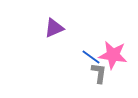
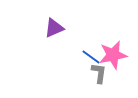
pink star: rotated 20 degrees counterclockwise
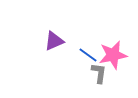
purple triangle: moved 13 px down
blue line: moved 3 px left, 2 px up
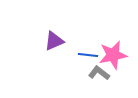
blue line: rotated 30 degrees counterclockwise
gray L-shape: rotated 60 degrees counterclockwise
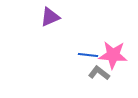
purple triangle: moved 4 px left, 24 px up
pink star: rotated 16 degrees clockwise
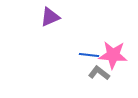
blue line: moved 1 px right
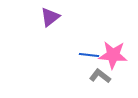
purple triangle: rotated 15 degrees counterclockwise
gray L-shape: moved 1 px right, 3 px down
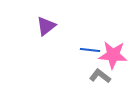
purple triangle: moved 4 px left, 9 px down
blue line: moved 1 px right, 5 px up
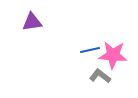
purple triangle: moved 14 px left, 4 px up; rotated 30 degrees clockwise
blue line: rotated 18 degrees counterclockwise
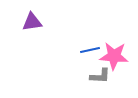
pink star: moved 1 px right, 1 px down
gray L-shape: rotated 145 degrees clockwise
